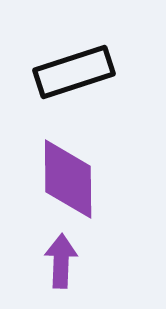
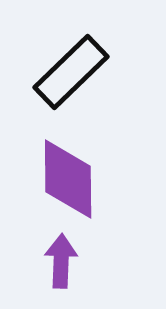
black rectangle: moved 3 px left; rotated 26 degrees counterclockwise
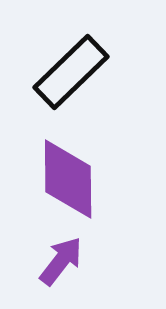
purple arrow: rotated 36 degrees clockwise
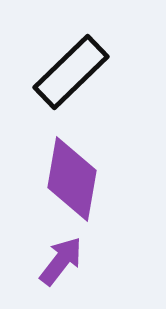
purple diamond: moved 4 px right; rotated 10 degrees clockwise
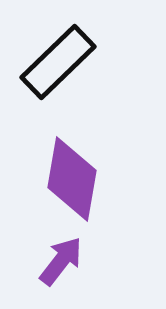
black rectangle: moved 13 px left, 10 px up
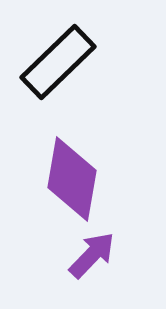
purple arrow: moved 31 px right, 6 px up; rotated 6 degrees clockwise
